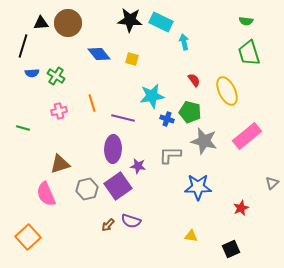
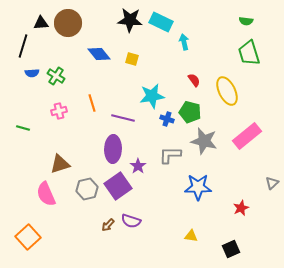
purple star: rotated 28 degrees clockwise
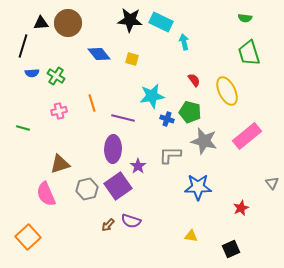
green semicircle: moved 1 px left, 3 px up
gray triangle: rotated 24 degrees counterclockwise
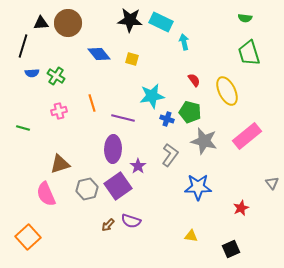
gray L-shape: rotated 125 degrees clockwise
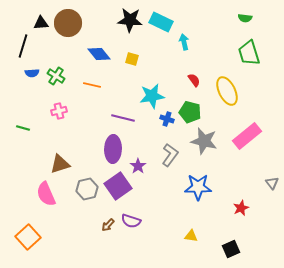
orange line: moved 18 px up; rotated 60 degrees counterclockwise
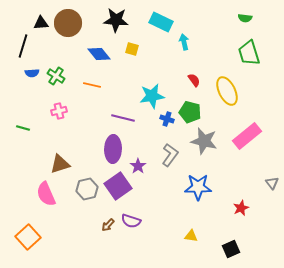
black star: moved 14 px left
yellow square: moved 10 px up
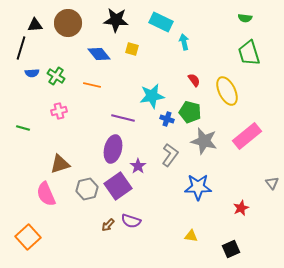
black triangle: moved 6 px left, 2 px down
black line: moved 2 px left, 2 px down
purple ellipse: rotated 12 degrees clockwise
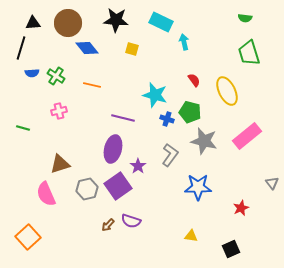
black triangle: moved 2 px left, 2 px up
blue diamond: moved 12 px left, 6 px up
cyan star: moved 3 px right, 1 px up; rotated 25 degrees clockwise
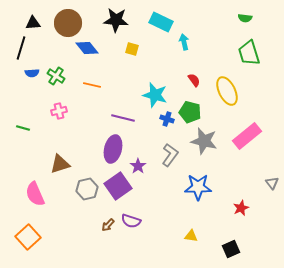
pink semicircle: moved 11 px left
